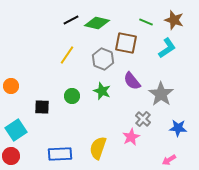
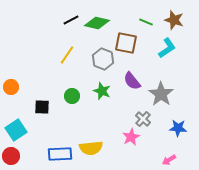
orange circle: moved 1 px down
yellow semicircle: moved 7 px left; rotated 115 degrees counterclockwise
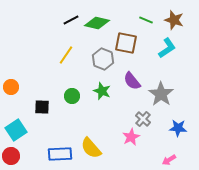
green line: moved 2 px up
yellow line: moved 1 px left
yellow semicircle: rotated 55 degrees clockwise
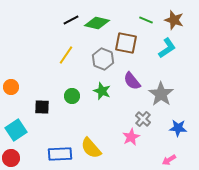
red circle: moved 2 px down
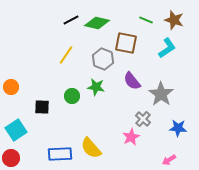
green star: moved 6 px left, 4 px up; rotated 12 degrees counterclockwise
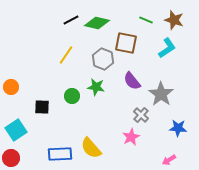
gray cross: moved 2 px left, 4 px up
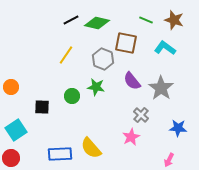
cyan L-shape: moved 2 px left; rotated 110 degrees counterclockwise
gray star: moved 6 px up
pink arrow: rotated 32 degrees counterclockwise
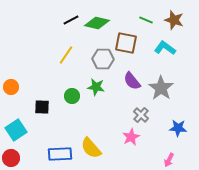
gray hexagon: rotated 20 degrees counterclockwise
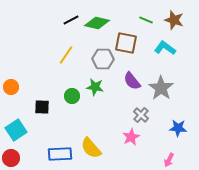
green star: moved 1 px left
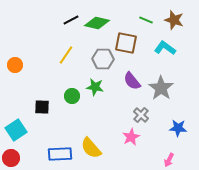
orange circle: moved 4 px right, 22 px up
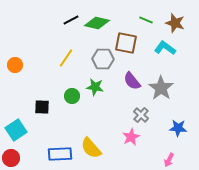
brown star: moved 1 px right, 3 px down
yellow line: moved 3 px down
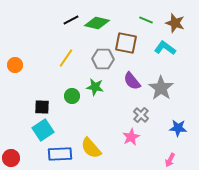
cyan square: moved 27 px right
pink arrow: moved 1 px right
